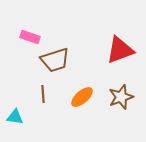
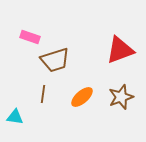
brown line: rotated 12 degrees clockwise
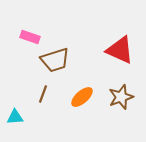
red triangle: rotated 44 degrees clockwise
brown line: rotated 12 degrees clockwise
cyan triangle: rotated 12 degrees counterclockwise
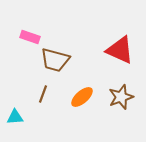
brown trapezoid: rotated 32 degrees clockwise
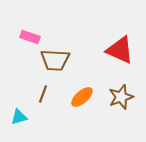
brown trapezoid: rotated 12 degrees counterclockwise
cyan triangle: moved 4 px right; rotated 12 degrees counterclockwise
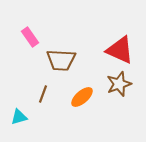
pink rectangle: rotated 36 degrees clockwise
brown trapezoid: moved 6 px right
brown star: moved 2 px left, 13 px up
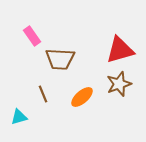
pink rectangle: moved 2 px right, 1 px up
red triangle: rotated 40 degrees counterclockwise
brown trapezoid: moved 1 px left, 1 px up
brown line: rotated 42 degrees counterclockwise
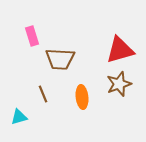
pink rectangle: rotated 18 degrees clockwise
orange ellipse: rotated 55 degrees counterclockwise
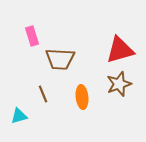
cyan triangle: moved 1 px up
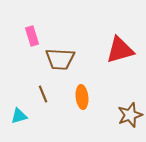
brown star: moved 11 px right, 31 px down
